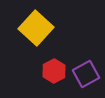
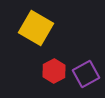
yellow square: rotated 12 degrees counterclockwise
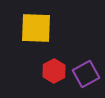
yellow square: rotated 28 degrees counterclockwise
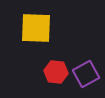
red hexagon: moved 2 px right, 1 px down; rotated 25 degrees counterclockwise
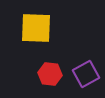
red hexagon: moved 6 px left, 2 px down
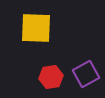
red hexagon: moved 1 px right, 3 px down; rotated 15 degrees counterclockwise
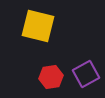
yellow square: moved 2 px right, 2 px up; rotated 12 degrees clockwise
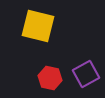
red hexagon: moved 1 px left, 1 px down; rotated 20 degrees clockwise
